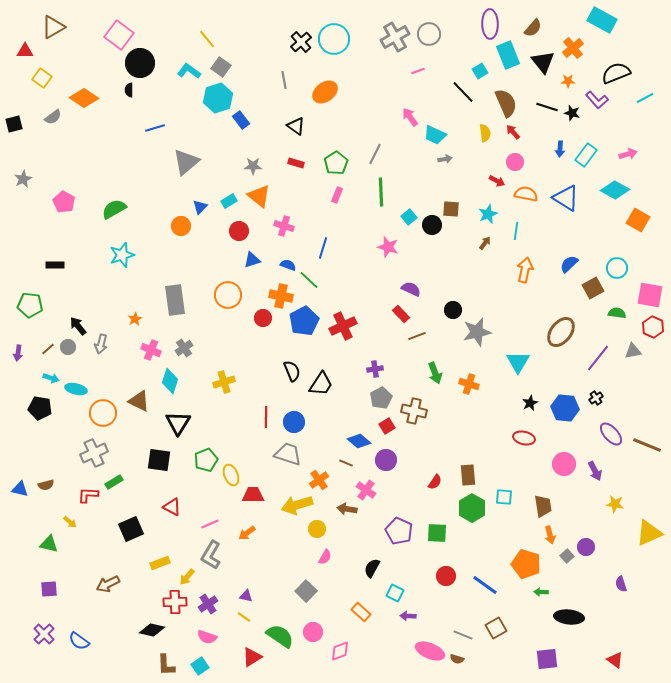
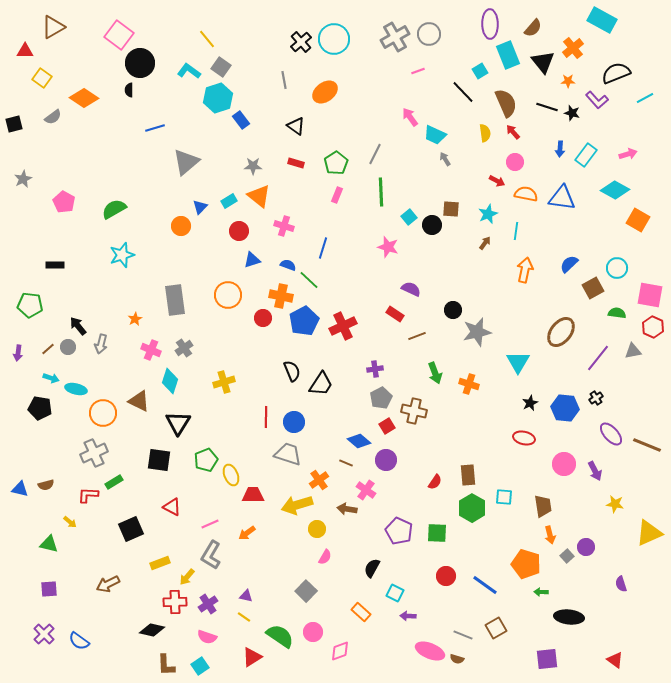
gray arrow at (445, 159): rotated 112 degrees counterclockwise
blue triangle at (566, 198): moved 4 px left; rotated 24 degrees counterclockwise
red rectangle at (401, 314): moved 6 px left; rotated 12 degrees counterclockwise
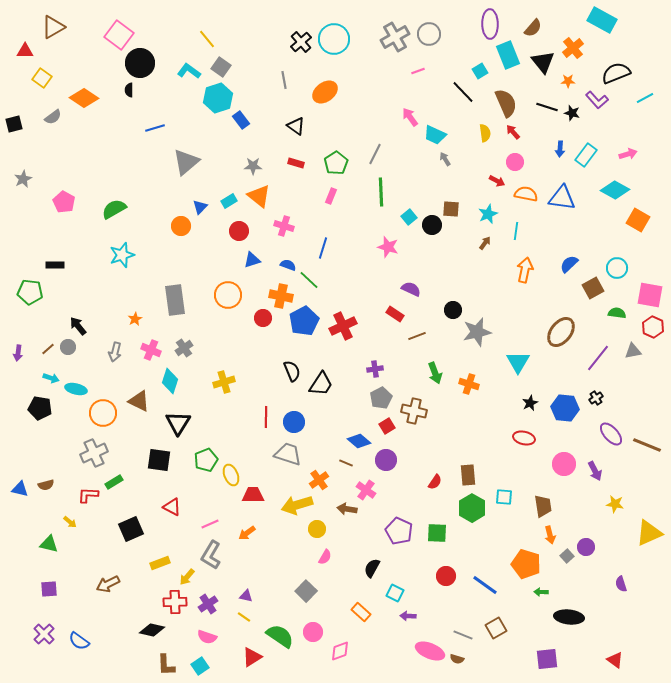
pink rectangle at (337, 195): moved 6 px left, 1 px down
green pentagon at (30, 305): moved 13 px up
gray arrow at (101, 344): moved 14 px right, 8 px down
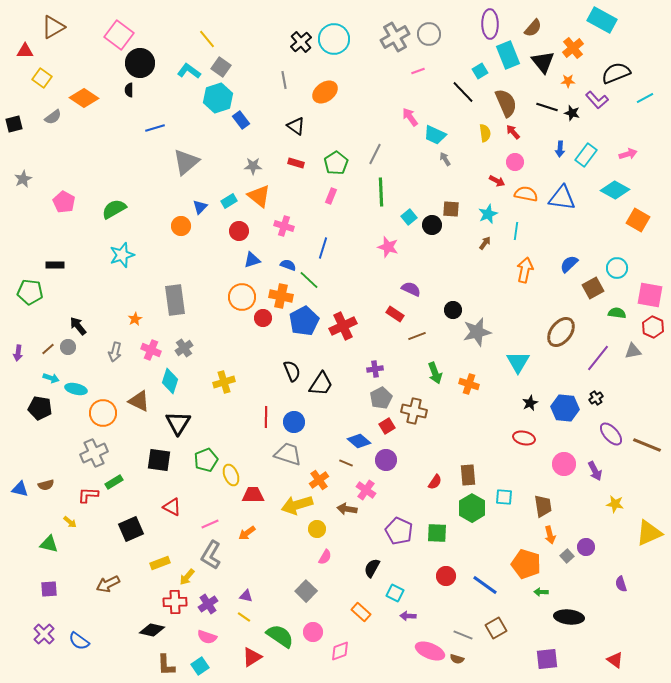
orange circle at (228, 295): moved 14 px right, 2 px down
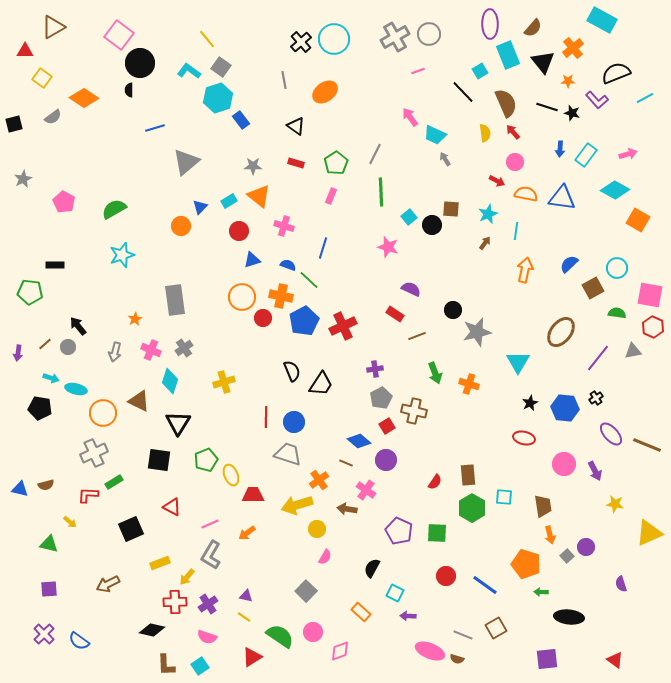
brown line at (48, 349): moved 3 px left, 5 px up
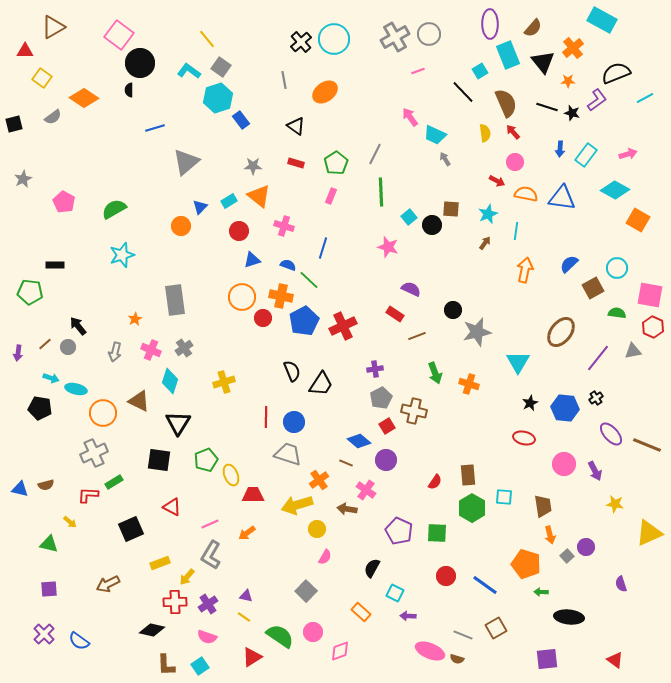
purple L-shape at (597, 100): rotated 85 degrees counterclockwise
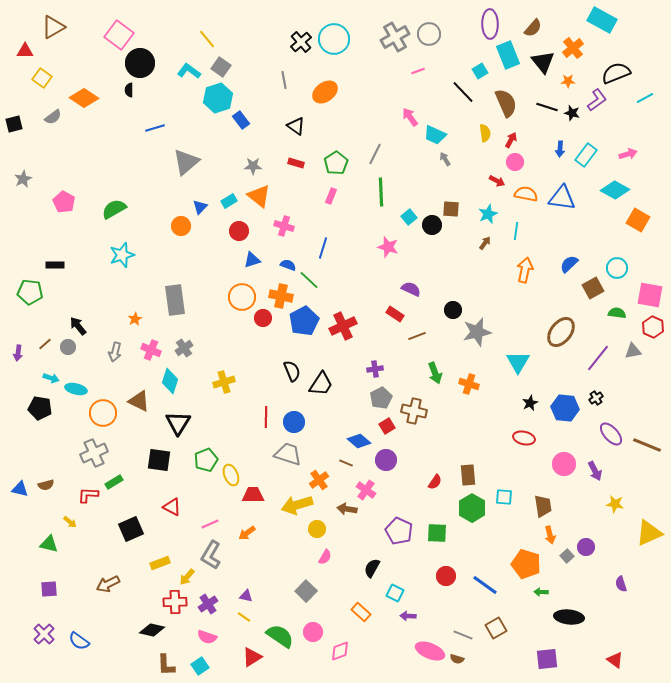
red arrow at (513, 132): moved 2 px left, 8 px down; rotated 70 degrees clockwise
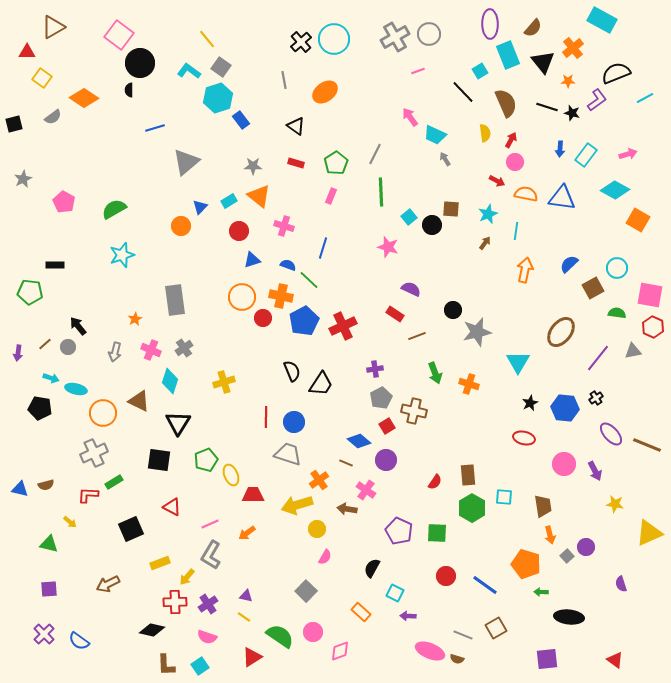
red triangle at (25, 51): moved 2 px right, 1 px down
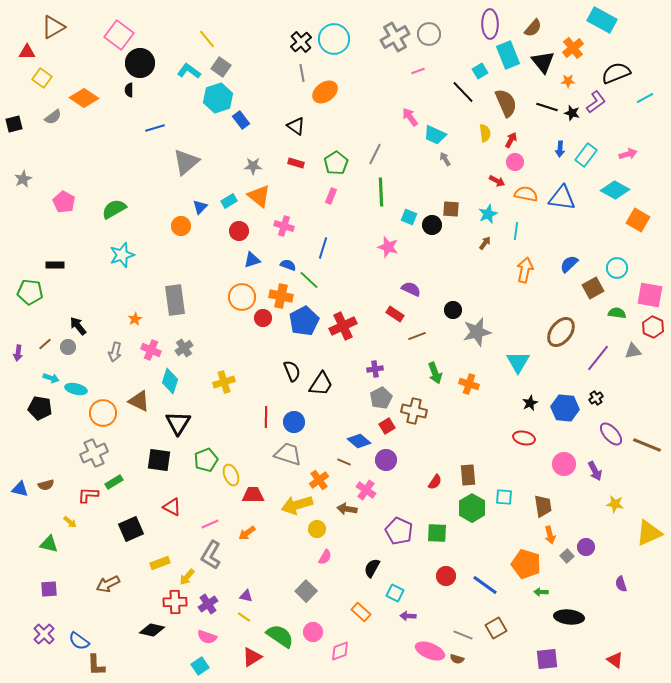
gray line at (284, 80): moved 18 px right, 7 px up
purple L-shape at (597, 100): moved 1 px left, 2 px down
cyan square at (409, 217): rotated 28 degrees counterclockwise
brown line at (346, 463): moved 2 px left, 1 px up
brown L-shape at (166, 665): moved 70 px left
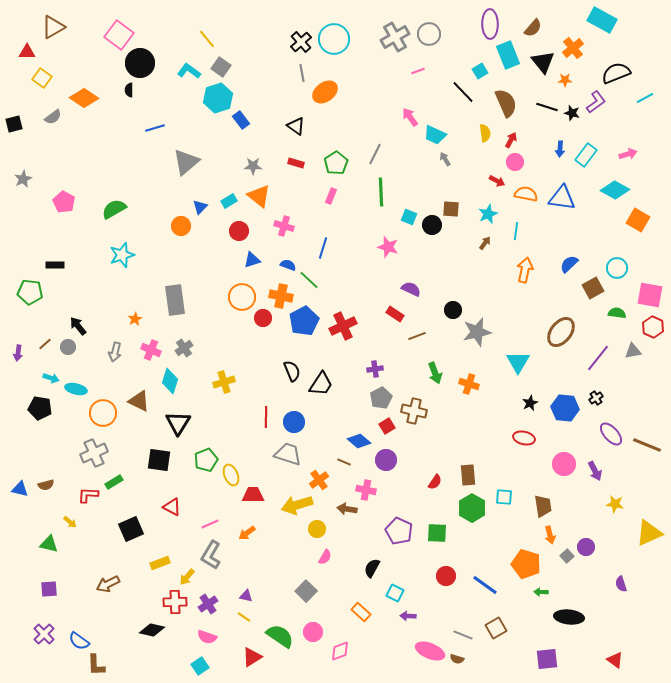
orange star at (568, 81): moved 3 px left, 1 px up
pink cross at (366, 490): rotated 24 degrees counterclockwise
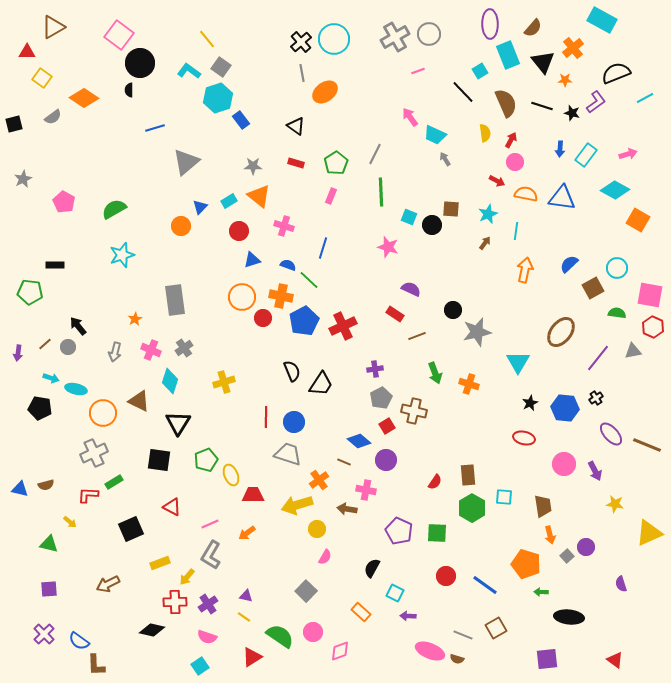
black line at (547, 107): moved 5 px left, 1 px up
